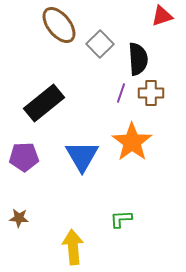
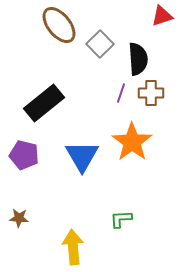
purple pentagon: moved 2 px up; rotated 16 degrees clockwise
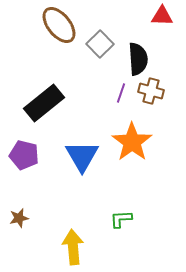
red triangle: rotated 20 degrees clockwise
brown cross: moved 2 px up; rotated 15 degrees clockwise
brown star: rotated 18 degrees counterclockwise
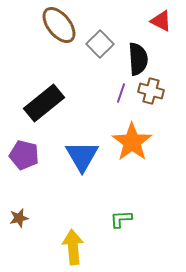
red triangle: moved 1 px left, 5 px down; rotated 25 degrees clockwise
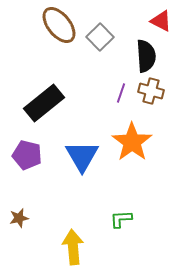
gray square: moved 7 px up
black semicircle: moved 8 px right, 3 px up
purple pentagon: moved 3 px right
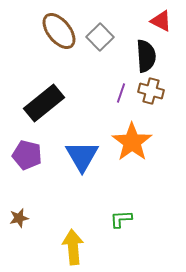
brown ellipse: moved 6 px down
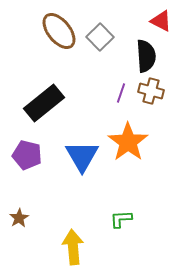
orange star: moved 4 px left
brown star: rotated 18 degrees counterclockwise
